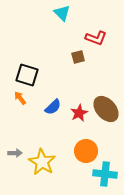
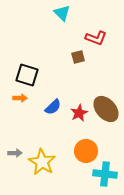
orange arrow: rotated 128 degrees clockwise
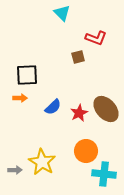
black square: rotated 20 degrees counterclockwise
gray arrow: moved 17 px down
cyan cross: moved 1 px left
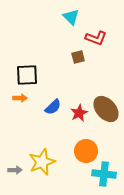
cyan triangle: moved 9 px right, 4 px down
yellow star: rotated 20 degrees clockwise
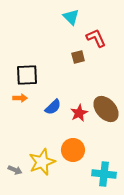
red L-shape: rotated 135 degrees counterclockwise
orange circle: moved 13 px left, 1 px up
gray arrow: rotated 24 degrees clockwise
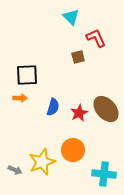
blue semicircle: rotated 30 degrees counterclockwise
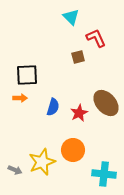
brown ellipse: moved 6 px up
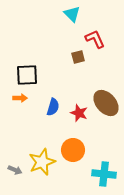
cyan triangle: moved 1 px right, 3 px up
red L-shape: moved 1 px left, 1 px down
red star: rotated 24 degrees counterclockwise
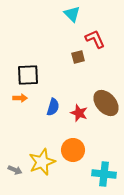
black square: moved 1 px right
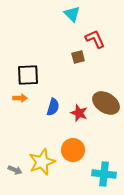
brown ellipse: rotated 16 degrees counterclockwise
